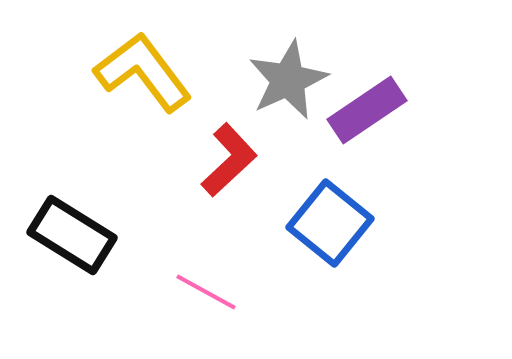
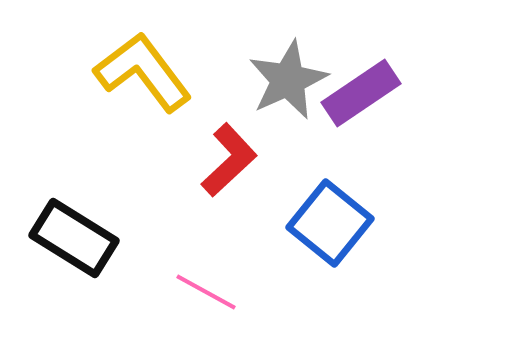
purple rectangle: moved 6 px left, 17 px up
black rectangle: moved 2 px right, 3 px down
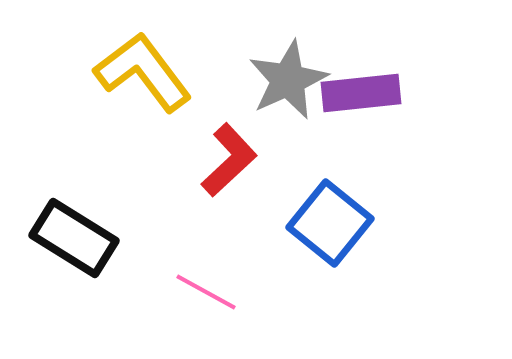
purple rectangle: rotated 28 degrees clockwise
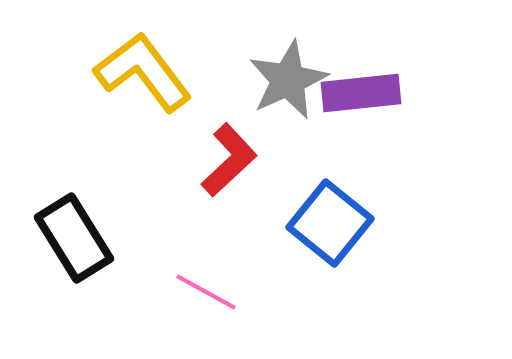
black rectangle: rotated 26 degrees clockwise
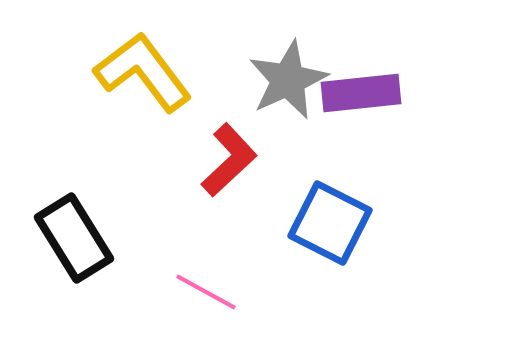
blue square: rotated 12 degrees counterclockwise
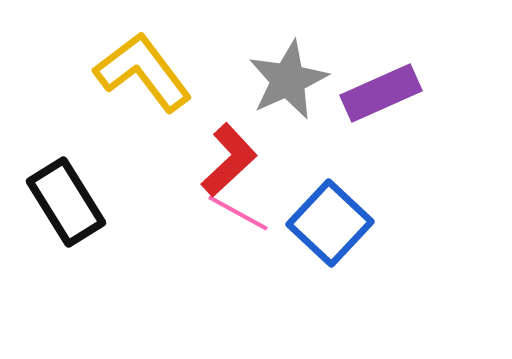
purple rectangle: moved 20 px right; rotated 18 degrees counterclockwise
blue square: rotated 16 degrees clockwise
black rectangle: moved 8 px left, 36 px up
pink line: moved 32 px right, 79 px up
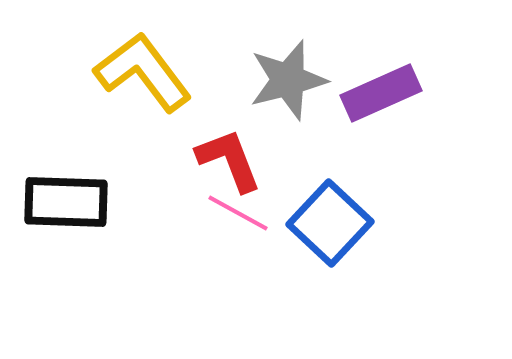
gray star: rotated 10 degrees clockwise
red L-shape: rotated 68 degrees counterclockwise
black rectangle: rotated 56 degrees counterclockwise
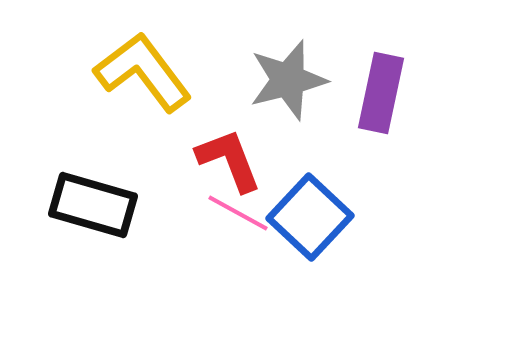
purple rectangle: rotated 54 degrees counterclockwise
black rectangle: moved 27 px right, 3 px down; rotated 14 degrees clockwise
blue square: moved 20 px left, 6 px up
